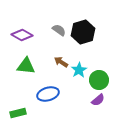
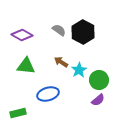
black hexagon: rotated 15 degrees counterclockwise
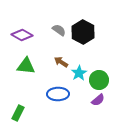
cyan star: moved 3 px down
blue ellipse: moved 10 px right; rotated 15 degrees clockwise
green rectangle: rotated 49 degrees counterclockwise
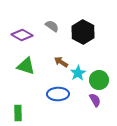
gray semicircle: moved 7 px left, 4 px up
green triangle: rotated 12 degrees clockwise
cyan star: moved 1 px left
purple semicircle: moved 3 px left; rotated 80 degrees counterclockwise
green rectangle: rotated 28 degrees counterclockwise
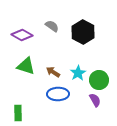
brown arrow: moved 8 px left, 10 px down
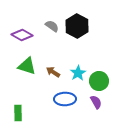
black hexagon: moved 6 px left, 6 px up
green triangle: moved 1 px right
green circle: moved 1 px down
blue ellipse: moved 7 px right, 5 px down
purple semicircle: moved 1 px right, 2 px down
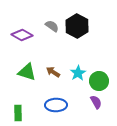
green triangle: moved 6 px down
blue ellipse: moved 9 px left, 6 px down
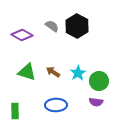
purple semicircle: rotated 128 degrees clockwise
green rectangle: moved 3 px left, 2 px up
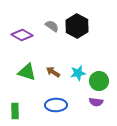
cyan star: rotated 21 degrees clockwise
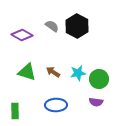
green circle: moved 2 px up
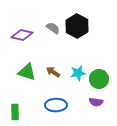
gray semicircle: moved 1 px right, 2 px down
purple diamond: rotated 15 degrees counterclockwise
green rectangle: moved 1 px down
